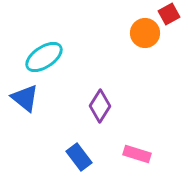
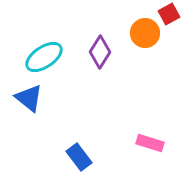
blue triangle: moved 4 px right
purple diamond: moved 54 px up
pink rectangle: moved 13 px right, 11 px up
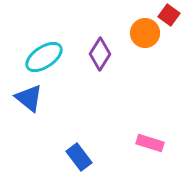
red square: moved 1 px down; rotated 25 degrees counterclockwise
purple diamond: moved 2 px down
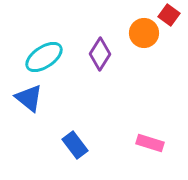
orange circle: moved 1 px left
blue rectangle: moved 4 px left, 12 px up
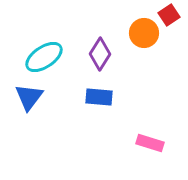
red square: rotated 20 degrees clockwise
blue triangle: moved 1 px up; rotated 28 degrees clockwise
blue rectangle: moved 24 px right, 48 px up; rotated 48 degrees counterclockwise
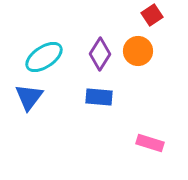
red square: moved 17 px left
orange circle: moved 6 px left, 18 px down
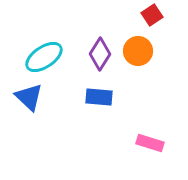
blue triangle: rotated 24 degrees counterclockwise
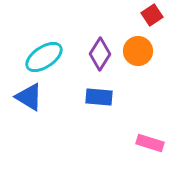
blue triangle: rotated 12 degrees counterclockwise
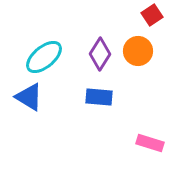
cyan ellipse: rotated 6 degrees counterclockwise
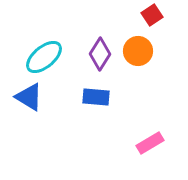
blue rectangle: moved 3 px left
pink rectangle: rotated 48 degrees counterclockwise
